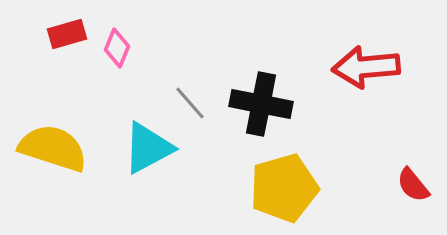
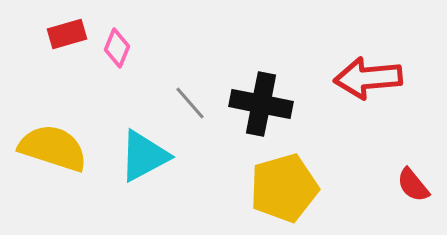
red arrow: moved 2 px right, 11 px down
cyan triangle: moved 4 px left, 8 px down
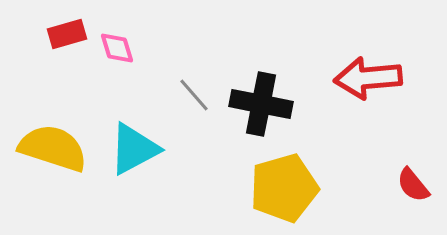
pink diamond: rotated 39 degrees counterclockwise
gray line: moved 4 px right, 8 px up
cyan triangle: moved 10 px left, 7 px up
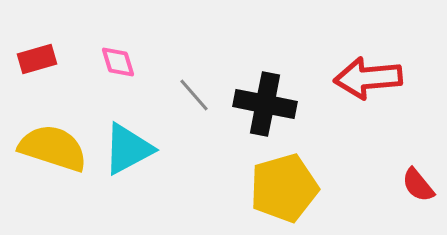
red rectangle: moved 30 px left, 25 px down
pink diamond: moved 1 px right, 14 px down
black cross: moved 4 px right
cyan triangle: moved 6 px left
red semicircle: moved 5 px right
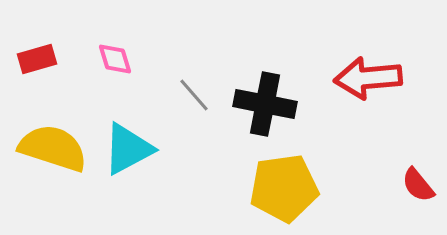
pink diamond: moved 3 px left, 3 px up
yellow pentagon: rotated 8 degrees clockwise
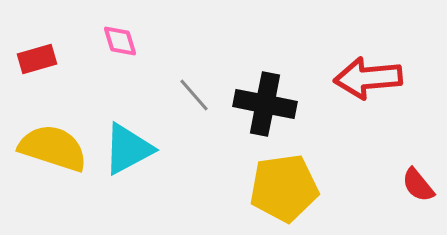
pink diamond: moved 5 px right, 18 px up
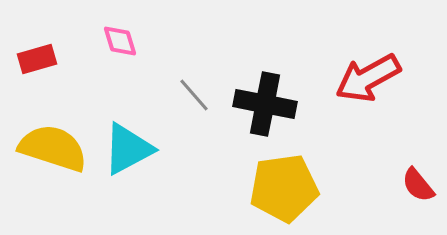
red arrow: rotated 24 degrees counterclockwise
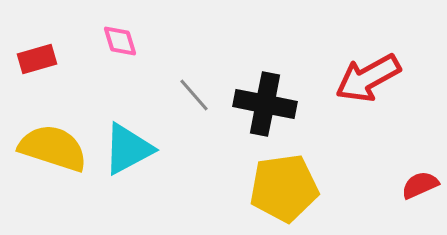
red semicircle: moved 2 px right; rotated 105 degrees clockwise
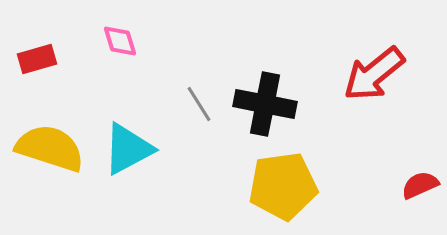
red arrow: moved 6 px right, 4 px up; rotated 10 degrees counterclockwise
gray line: moved 5 px right, 9 px down; rotated 9 degrees clockwise
yellow semicircle: moved 3 px left
yellow pentagon: moved 1 px left, 2 px up
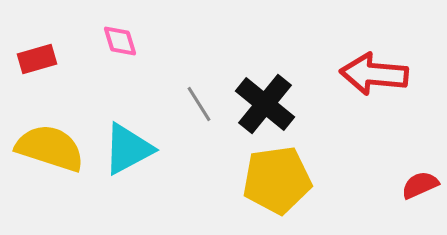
red arrow: rotated 44 degrees clockwise
black cross: rotated 28 degrees clockwise
yellow pentagon: moved 6 px left, 6 px up
